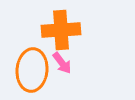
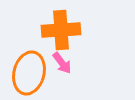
orange ellipse: moved 3 px left, 3 px down; rotated 9 degrees clockwise
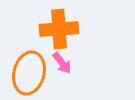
orange cross: moved 2 px left, 1 px up
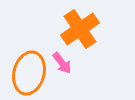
orange cross: moved 21 px right; rotated 30 degrees counterclockwise
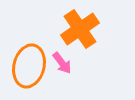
orange ellipse: moved 7 px up
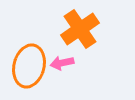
pink arrow: rotated 115 degrees clockwise
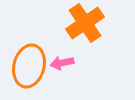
orange cross: moved 5 px right, 6 px up
